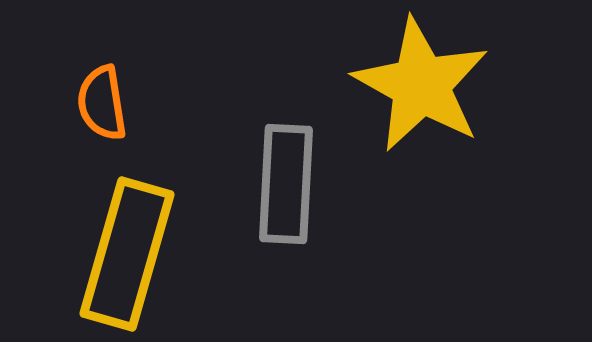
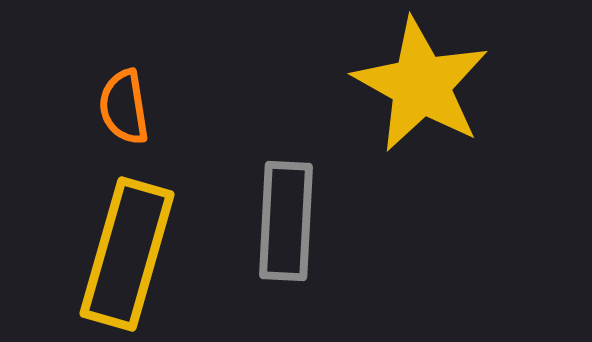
orange semicircle: moved 22 px right, 4 px down
gray rectangle: moved 37 px down
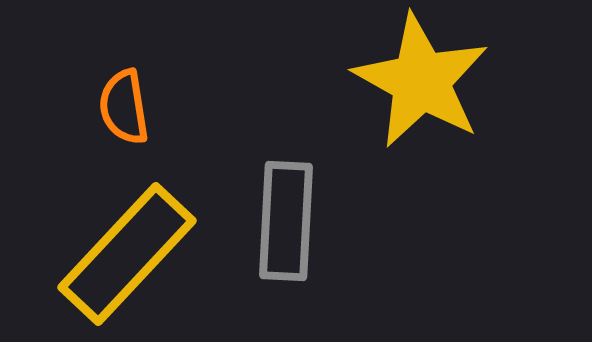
yellow star: moved 4 px up
yellow rectangle: rotated 27 degrees clockwise
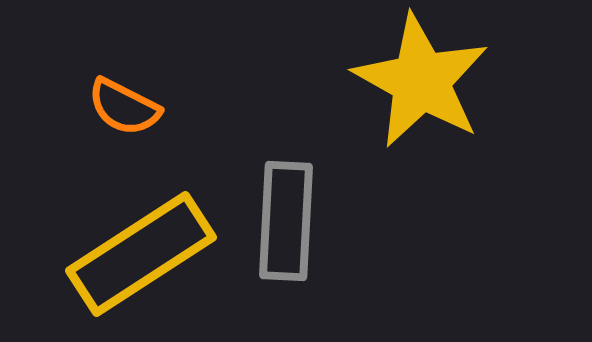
orange semicircle: rotated 54 degrees counterclockwise
yellow rectangle: moved 14 px right; rotated 14 degrees clockwise
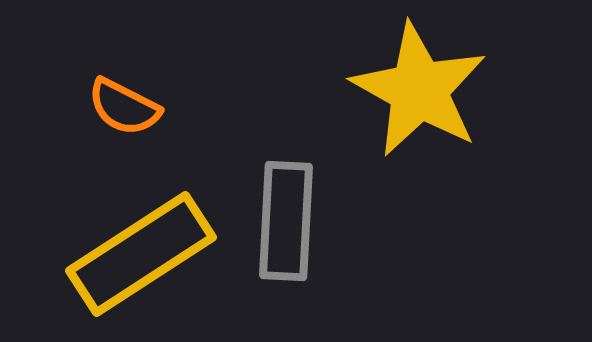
yellow star: moved 2 px left, 9 px down
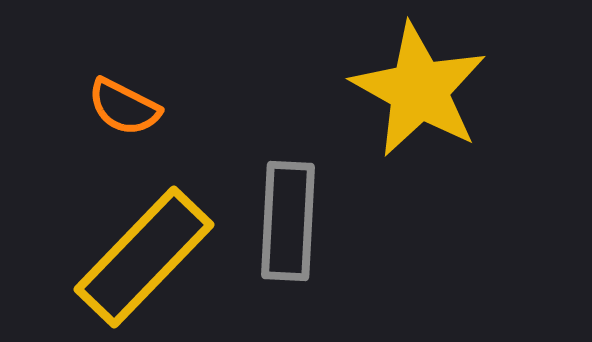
gray rectangle: moved 2 px right
yellow rectangle: moved 3 px right, 3 px down; rotated 13 degrees counterclockwise
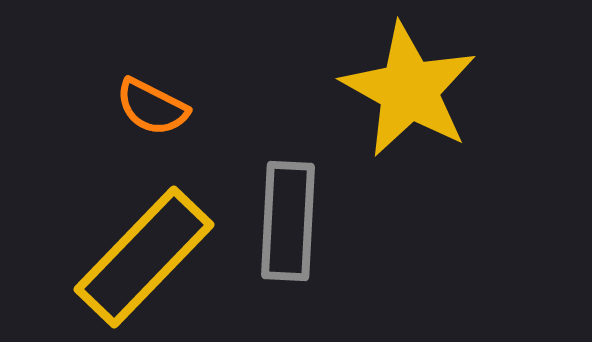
yellow star: moved 10 px left
orange semicircle: moved 28 px right
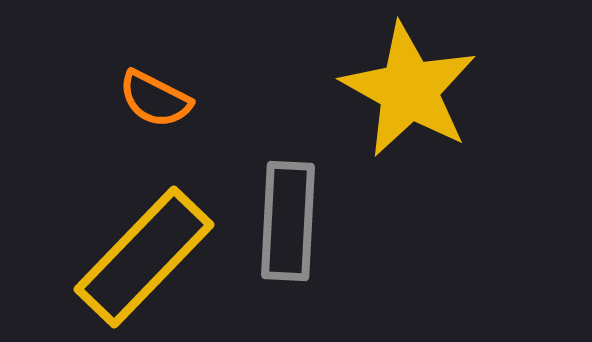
orange semicircle: moved 3 px right, 8 px up
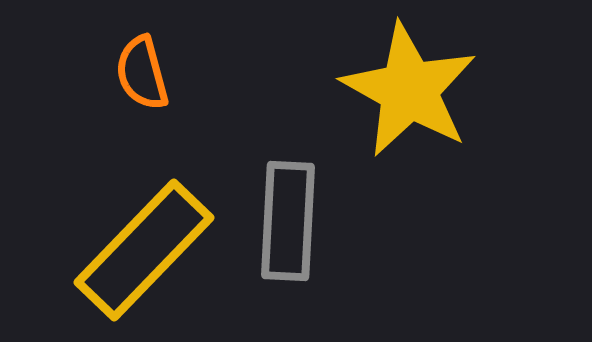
orange semicircle: moved 13 px left, 26 px up; rotated 48 degrees clockwise
yellow rectangle: moved 7 px up
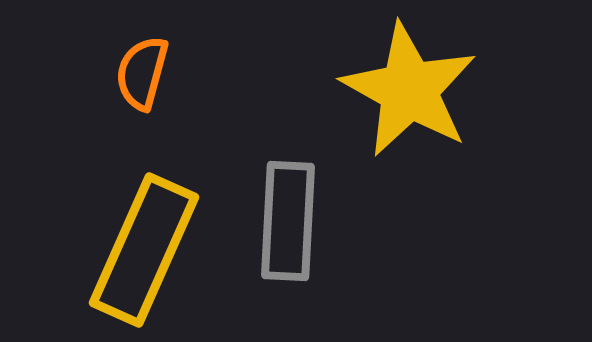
orange semicircle: rotated 30 degrees clockwise
yellow rectangle: rotated 20 degrees counterclockwise
